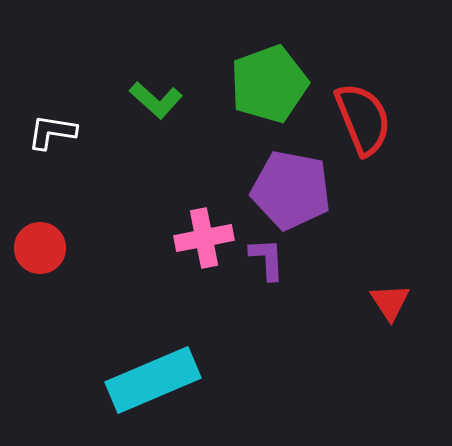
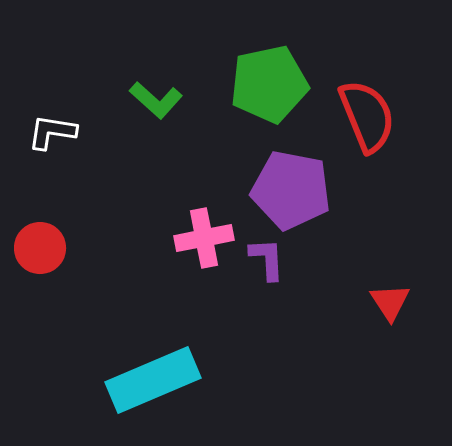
green pentagon: rotated 8 degrees clockwise
red semicircle: moved 4 px right, 3 px up
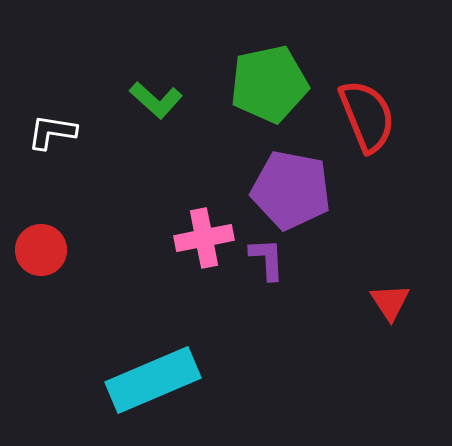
red circle: moved 1 px right, 2 px down
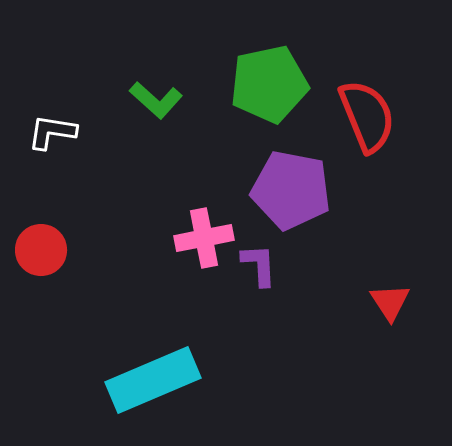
purple L-shape: moved 8 px left, 6 px down
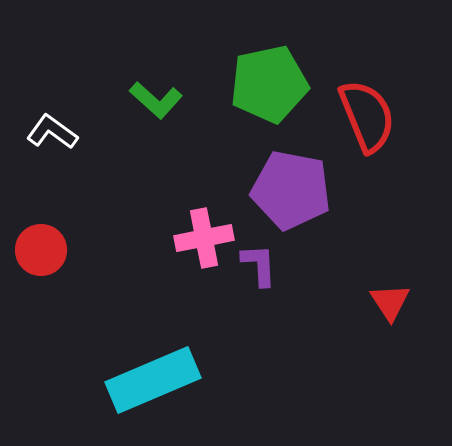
white L-shape: rotated 27 degrees clockwise
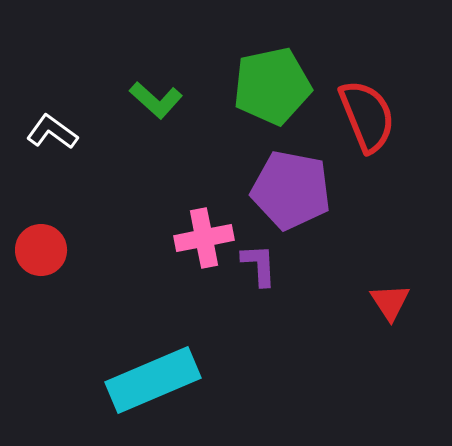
green pentagon: moved 3 px right, 2 px down
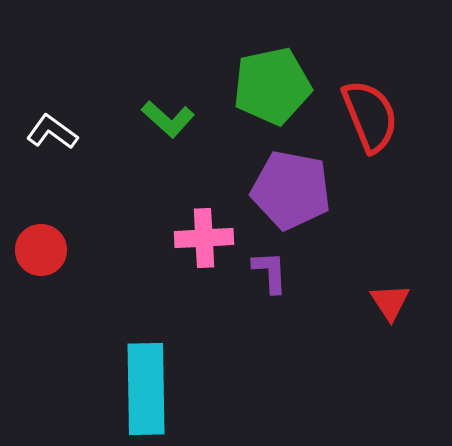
green L-shape: moved 12 px right, 19 px down
red semicircle: moved 3 px right
pink cross: rotated 8 degrees clockwise
purple L-shape: moved 11 px right, 7 px down
cyan rectangle: moved 7 px left, 9 px down; rotated 68 degrees counterclockwise
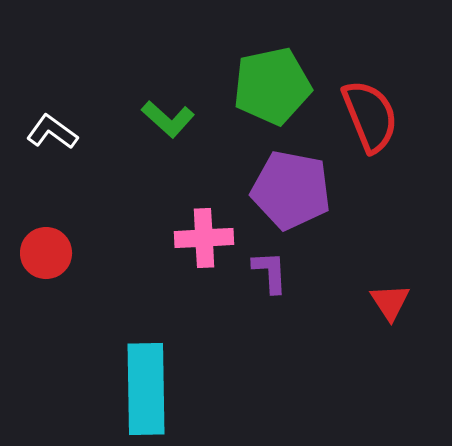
red circle: moved 5 px right, 3 px down
